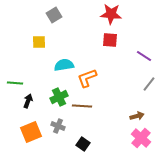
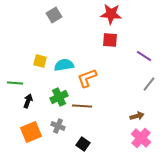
yellow square: moved 1 px right, 19 px down; rotated 16 degrees clockwise
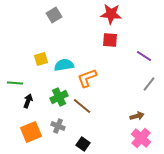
yellow square: moved 1 px right, 2 px up; rotated 32 degrees counterclockwise
brown line: rotated 36 degrees clockwise
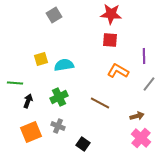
purple line: rotated 56 degrees clockwise
orange L-shape: moved 31 px right, 7 px up; rotated 50 degrees clockwise
brown line: moved 18 px right, 3 px up; rotated 12 degrees counterclockwise
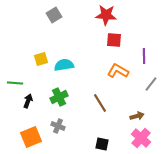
red star: moved 5 px left, 1 px down
red square: moved 4 px right
gray line: moved 2 px right
brown line: rotated 30 degrees clockwise
orange square: moved 5 px down
black square: moved 19 px right; rotated 24 degrees counterclockwise
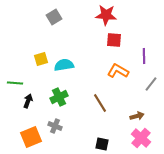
gray square: moved 2 px down
gray cross: moved 3 px left
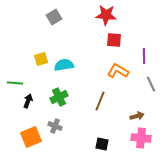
gray line: rotated 63 degrees counterclockwise
brown line: moved 2 px up; rotated 54 degrees clockwise
pink cross: rotated 36 degrees counterclockwise
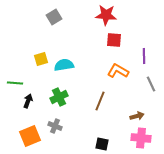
orange square: moved 1 px left, 1 px up
